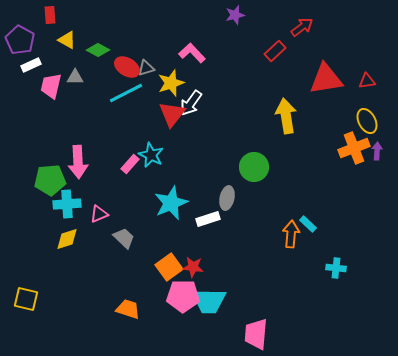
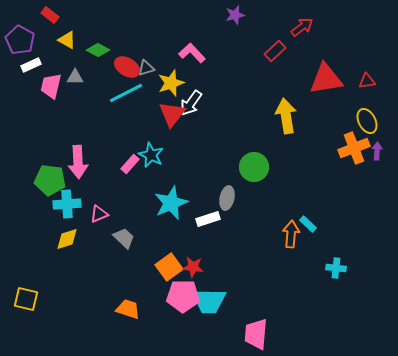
red rectangle at (50, 15): rotated 48 degrees counterclockwise
green pentagon at (50, 180): rotated 12 degrees clockwise
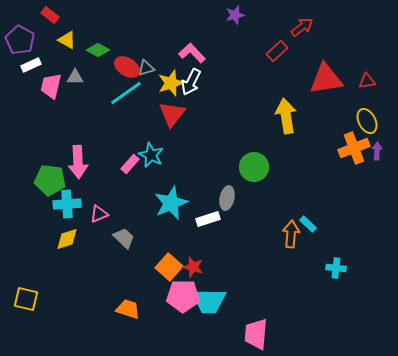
red rectangle at (275, 51): moved 2 px right
cyan line at (126, 93): rotated 8 degrees counterclockwise
white arrow at (191, 103): moved 21 px up; rotated 8 degrees counterclockwise
orange square at (169, 267): rotated 12 degrees counterclockwise
red star at (193, 267): rotated 10 degrees clockwise
